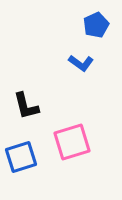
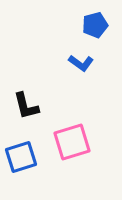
blue pentagon: moved 1 px left; rotated 10 degrees clockwise
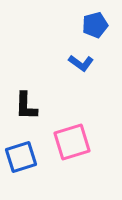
black L-shape: rotated 16 degrees clockwise
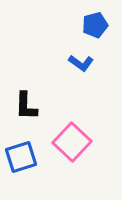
pink square: rotated 30 degrees counterclockwise
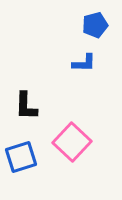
blue L-shape: moved 3 px right; rotated 35 degrees counterclockwise
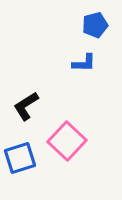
black L-shape: rotated 56 degrees clockwise
pink square: moved 5 px left, 1 px up
blue square: moved 1 px left, 1 px down
